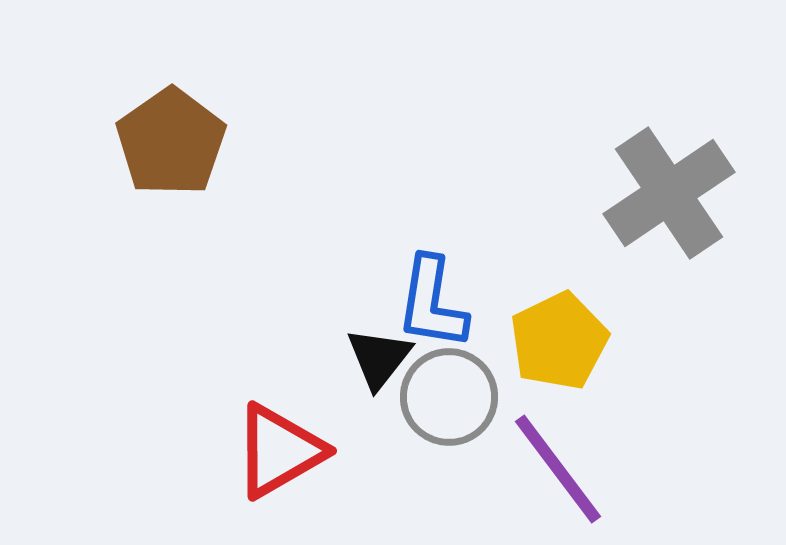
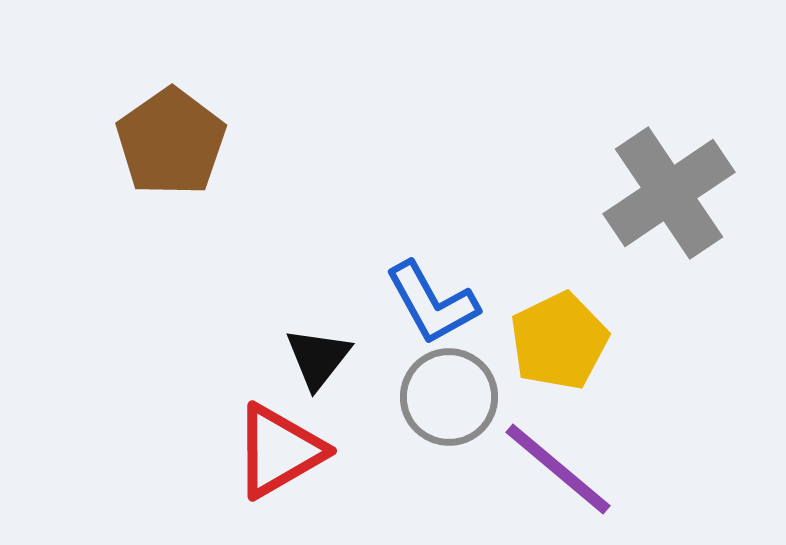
blue L-shape: rotated 38 degrees counterclockwise
black triangle: moved 61 px left
purple line: rotated 13 degrees counterclockwise
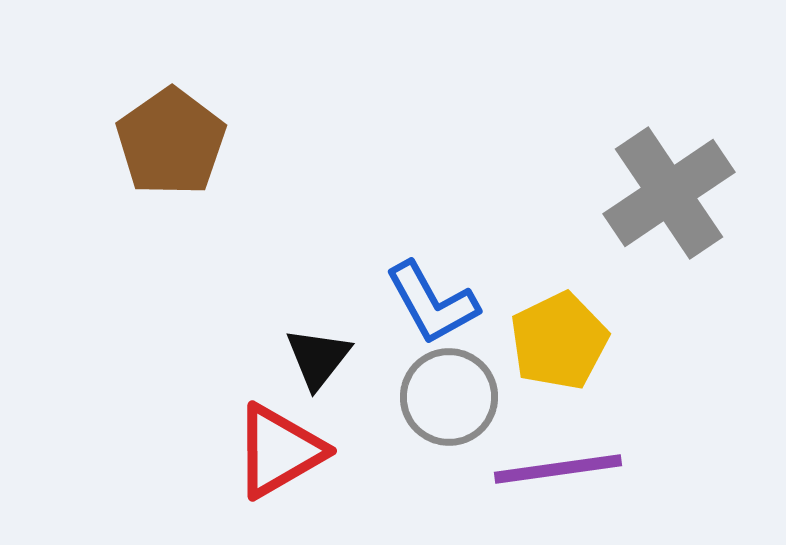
purple line: rotated 48 degrees counterclockwise
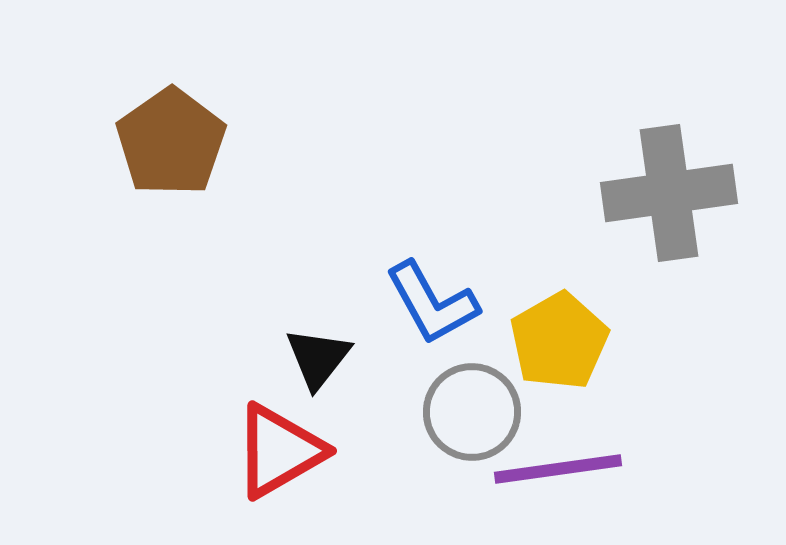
gray cross: rotated 26 degrees clockwise
yellow pentagon: rotated 4 degrees counterclockwise
gray circle: moved 23 px right, 15 px down
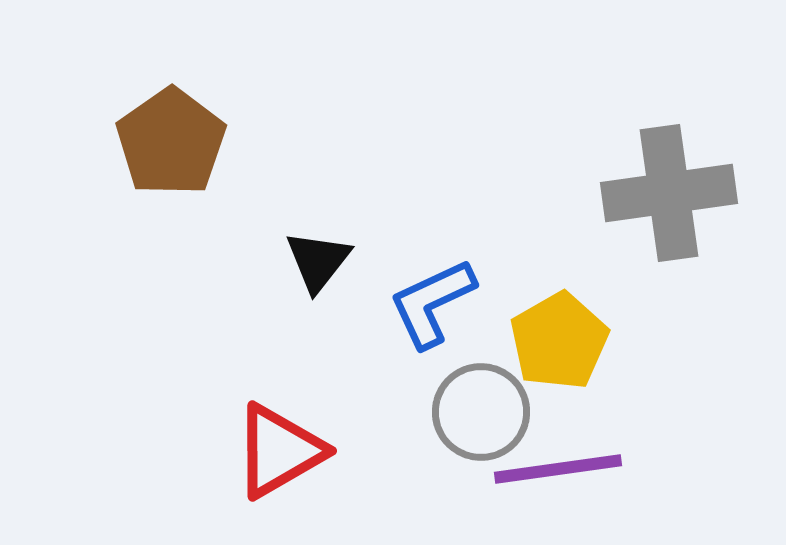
blue L-shape: rotated 94 degrees clockwise
black triangle: moved 97 px up
gray circle: moved 9 px right
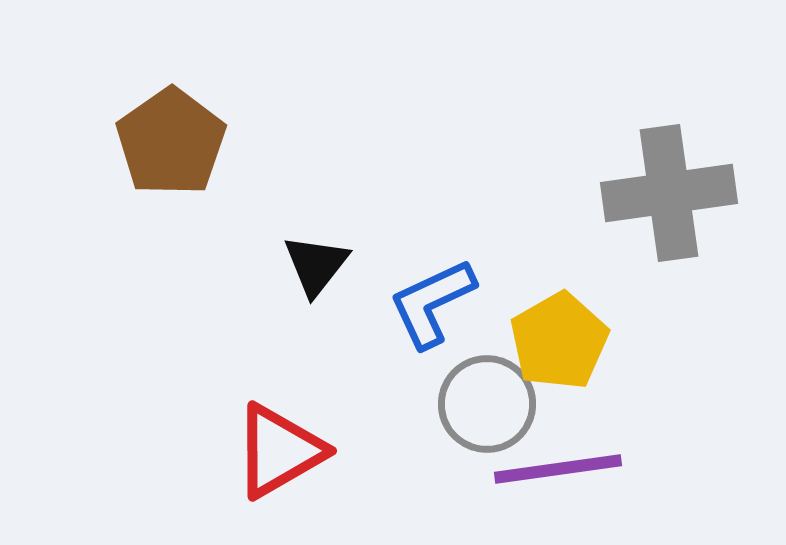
black triangle: moved 2 px left, 4 px down
gray circle: moved 6 px right, 8 px up
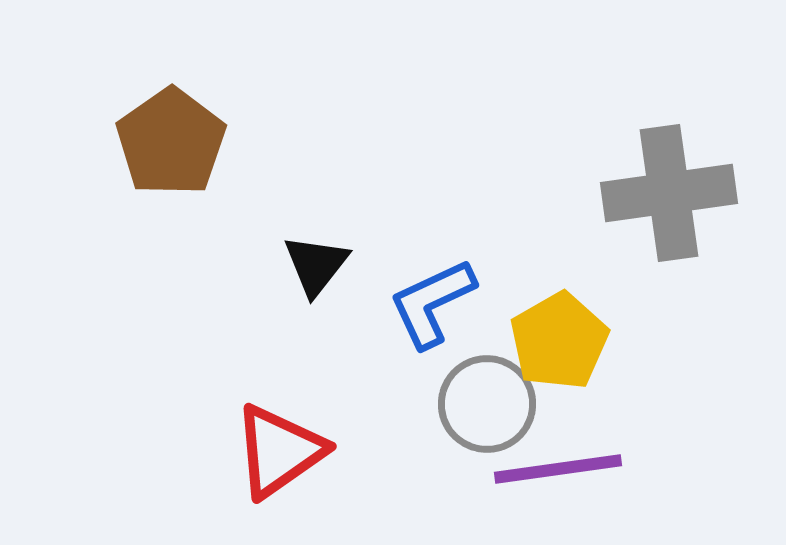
red triangle: rotated 5 degrees counterclockwise
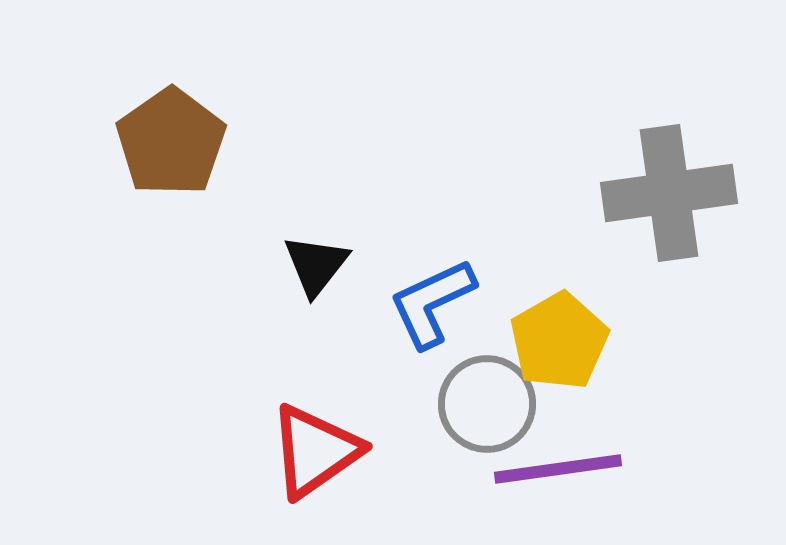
red triangle: moved 36 px right
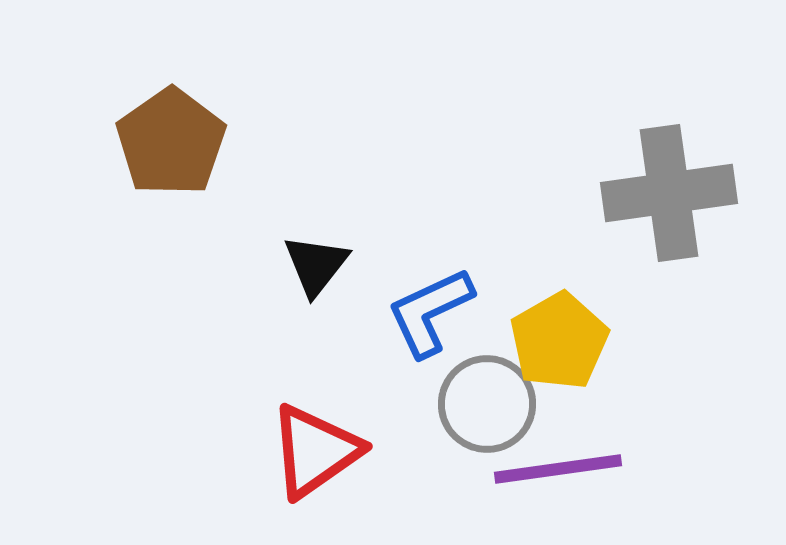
blue L-shape: moved 2 px left, 9 px down
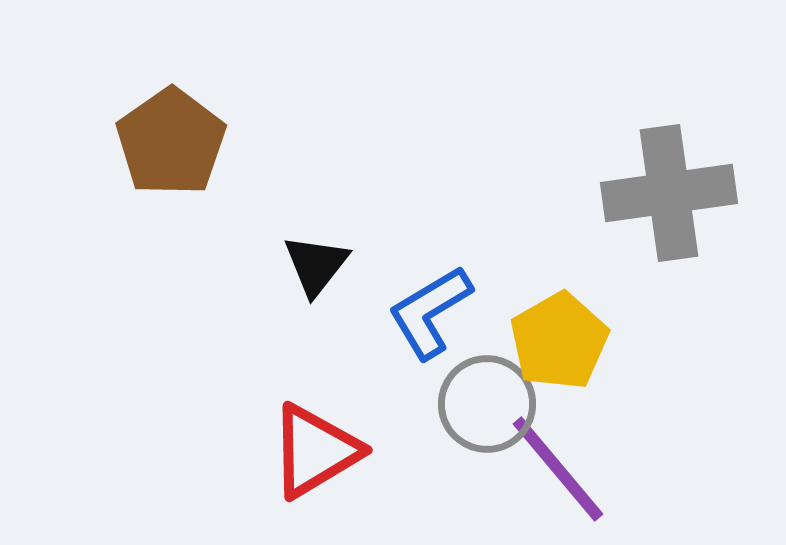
blue L-shape: rotated 6 degrees counterclockwise
red triangle: rotated 4 degrees clockwise
purple line: rotated 58 degrees clockwise
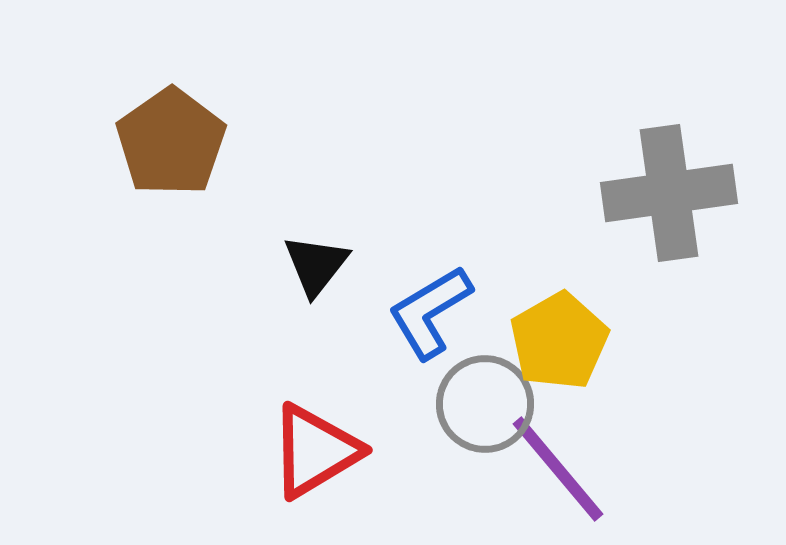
gray circle: moved 2 px left
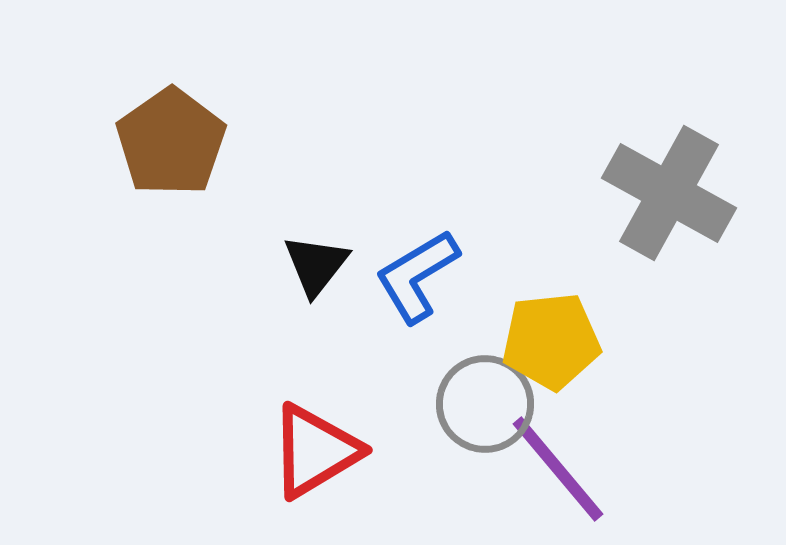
gray cross: rotated 37 degrees clockwise
blue L-shape: moved 13 px left, 36 px up
yellow pentagon: moved 8 px left; rotated 24 degrees clockwise
